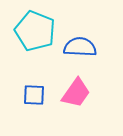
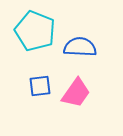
blue square: moved 6 px right, 9 px up; rotated 10 degrees counterclockwise
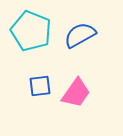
cyan pentagon: moved 4 px left
blue semicircle: moved 12 px up; rotated 32 degrees counterclockwise
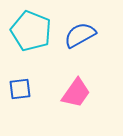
blue square: moved 20 px left, 3 px down
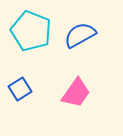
blue square: rotated 25 degrees counterclockwise
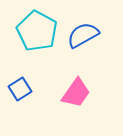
cyan pentagon: moved 6 px right; rotated 6 degrees clockwise
blue semicircle: moved 3 px right
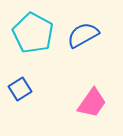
cyan pentagon: moved 4 px left, 2 px down
pink trapezoid: moved 16 px right, 10 px down
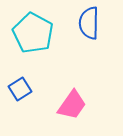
blue semicircle: moved 6 px right, 12 px up; rotated 60 degrees counterclockwise
pink trapezoid: moved 20 px left, 2 px down
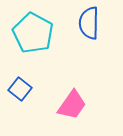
blue square: rotated 20 degrees counterclockwise
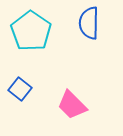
cyan pentagon: moved 2 px left, 2 px up; rotated 6 degrees clockwise
pink trapezoid: rotated 100 degrees clockwise
